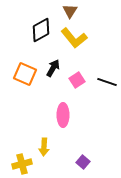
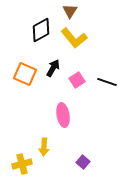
pink ellipse: rotated 10 degrees counterclockwise
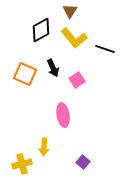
black arrow: rotated 126 degrees clockwise
black line: moved 2 px left, 33 px up
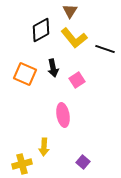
black arrow: rotated 12 degrees clockwise
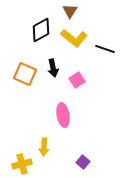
yellow L-shape: rotated 12 degrees counterclockwise
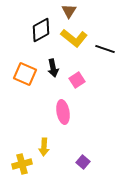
brown triangle: moved 1 px left
pink ellipse: moved 3 px up
